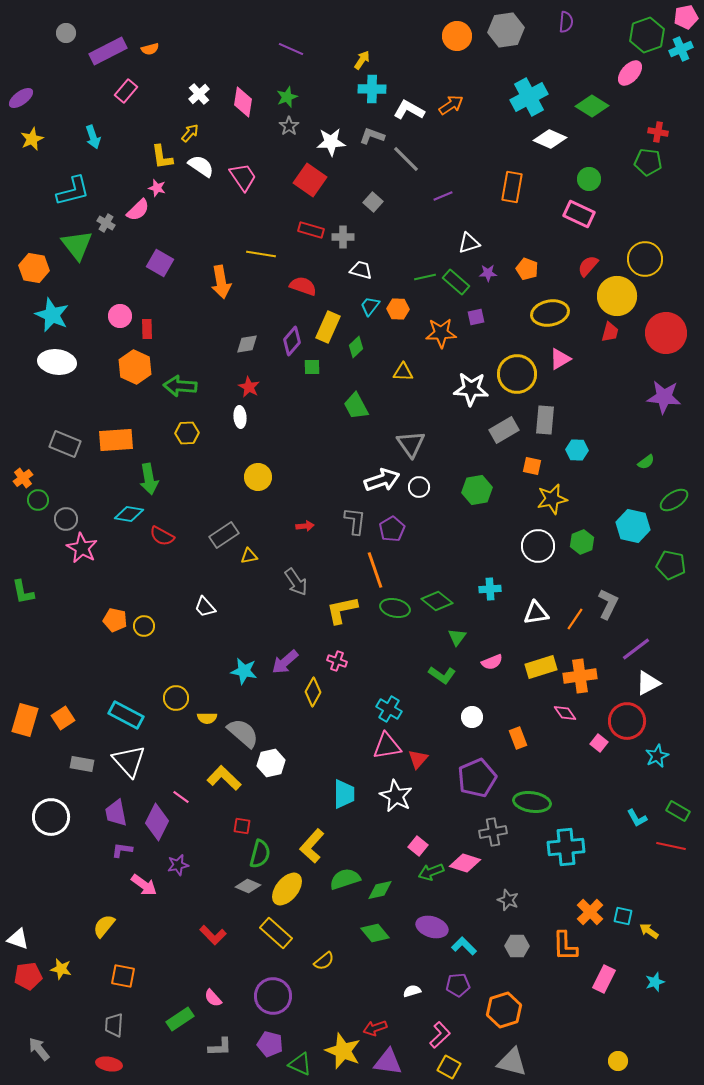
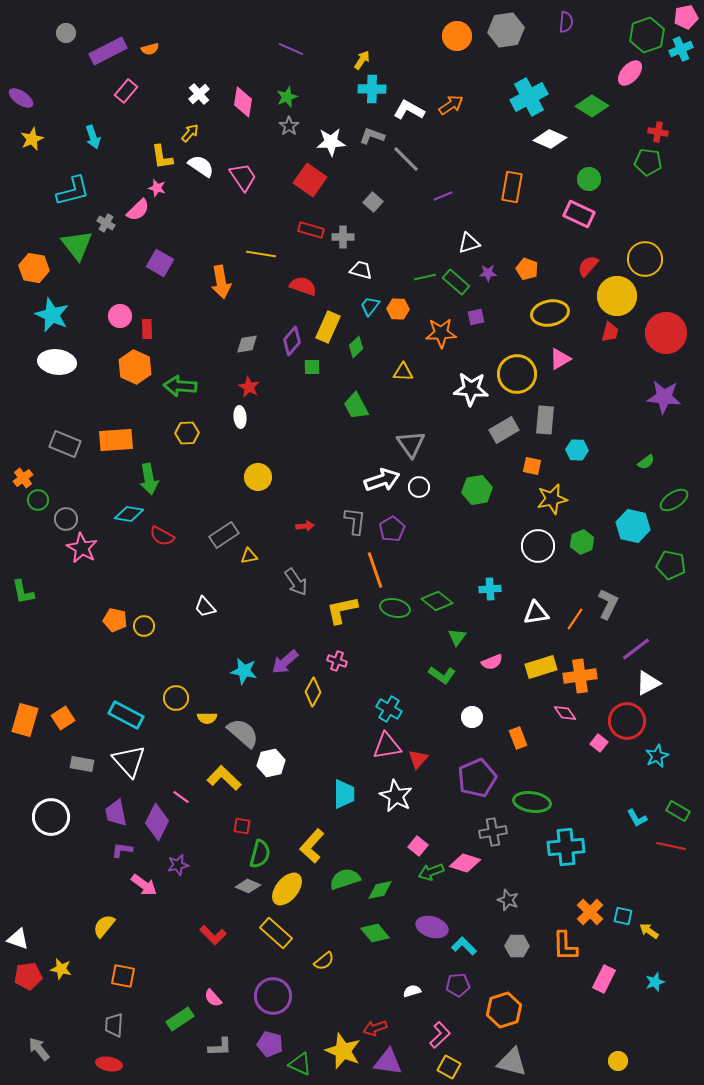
purple ellipse at (21, 98): rotated 70 degrees clockwise
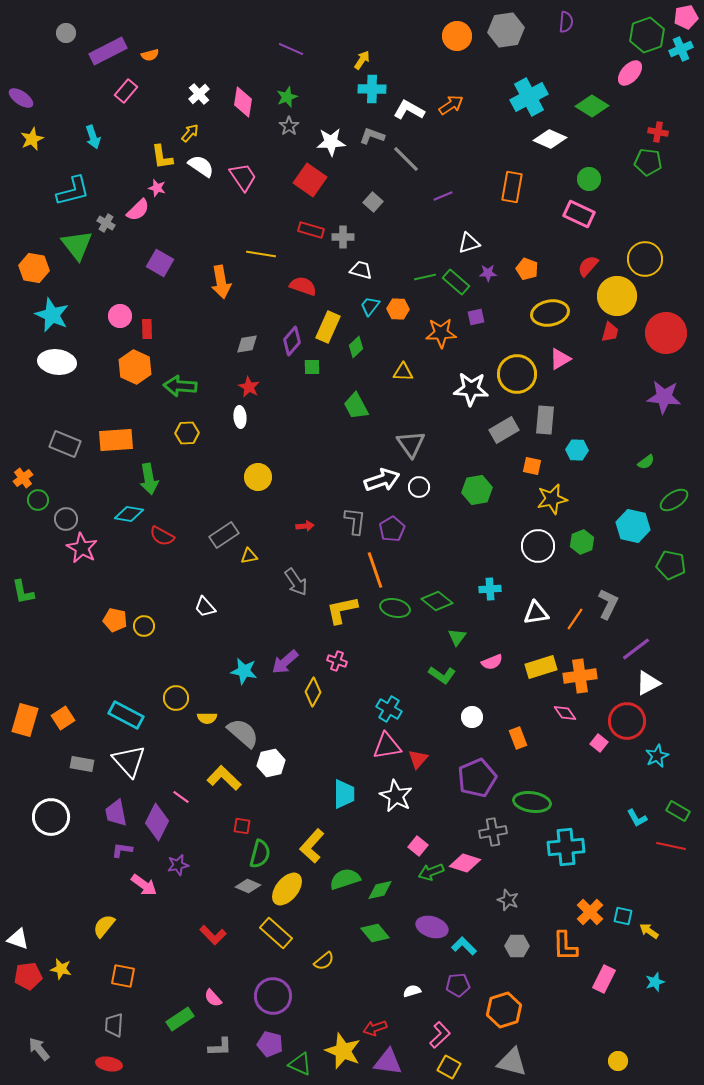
orange semicircle at (150, 49): moved 6 px down
